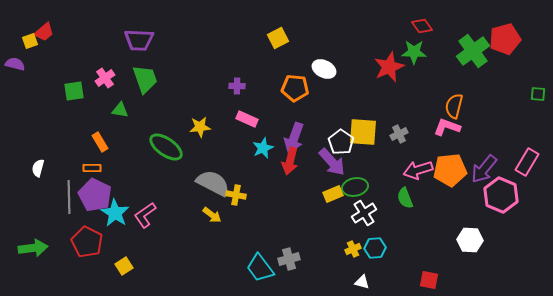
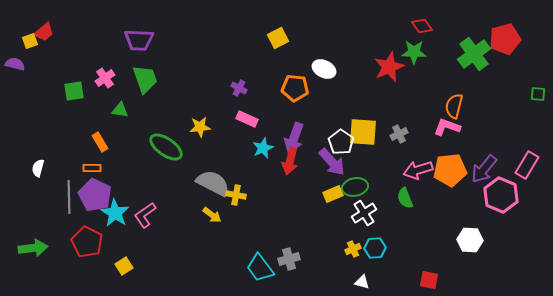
green cross at (473, 51): moved 1 px right, 3 px down
purple cross at (237, 86): moved 2 px right, 2 px down; rotated 28 degrees clockwise
pink rectangle at (527, 162): moved 3 px down
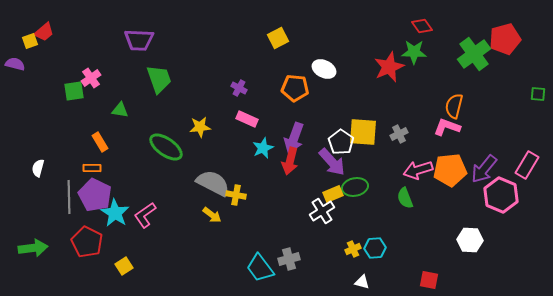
pink cross at (105, 78): moved 14 px left
green trapezoid at (145, 79): moved 14 px right
white cross at (364, 213): moved 42 px left, 2 px up
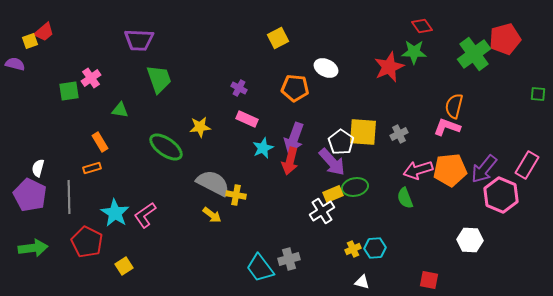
white ellipse at (324, 69): moved 2 px right, 1 px up
green square at (74, 91): moved 5 px left
orange rectangle at (92, 168): rotated 18 degrees counterclockwise
purple pentagon at (95, 195): moved 65 px left
